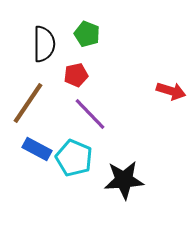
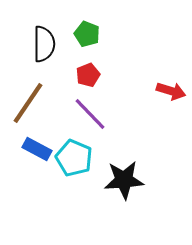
red pentagon: moved 12 px right; rotated 10 degrees counterclockwise
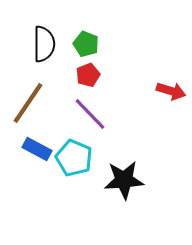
green pentagon: moved 1 px left, 10 px down
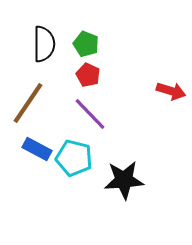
red pentagon: rotated 25 degrees counterclockwise
cyan pentagon: rotated 9 degrees counterclockwise
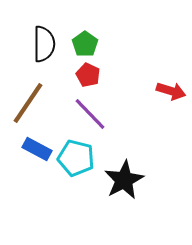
green pentagon: moved 1 px left; rotated 15 degrees clockwise
cyan pentagon: moved 2 px right
black star: rotated 24 degrees counterclockwise
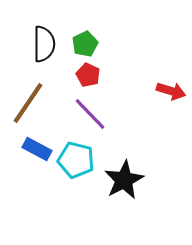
green pentagon: rotated 10 degrees clockwise
cyan pentagon: moved 2 px down
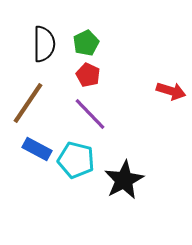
green pentagon: moved 1 px right, 1 px up
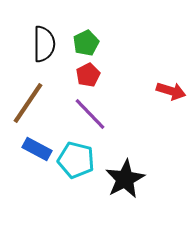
red pentagon: rotated 20 degrees clockwise
black star: moved 1 px right, 1 px up
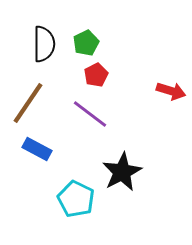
red pentagon: moved 8 px right
purple line: rotated 9 degrees counterclockwise
cyan pentagon: moved 39 px down; rotated 12 degrees clockwise
black star: moved 3 px left, 7 px up
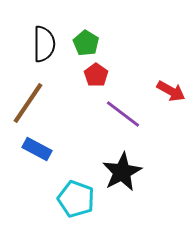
green pentagon: rotated 15 degrees counterclockwise
red pentagon: rotated 10 degrees counterclockwise
red arrow: rotated 12 degrees clockwise
purple line: moved 33 px right
cyan pentagon: rotated 6 degrees counterclockwise
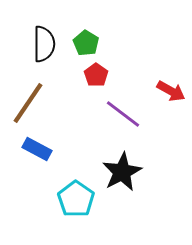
cyan pentagon: rotated 15 degrees clockwise
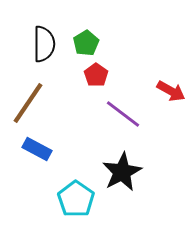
green pentagon: rotated 10 degrees clockwise
